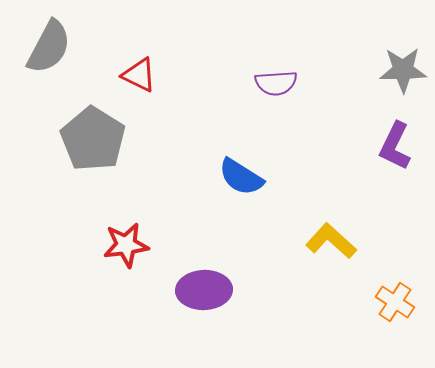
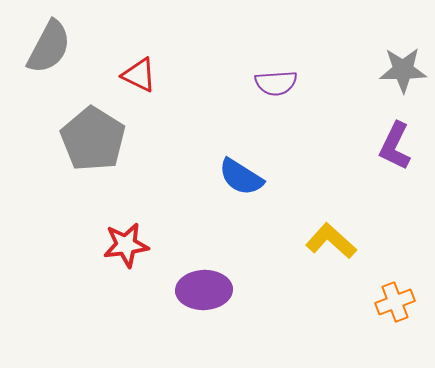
orange cross: rotated 36 degrees clockwise
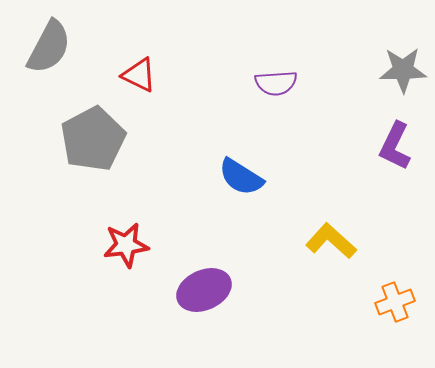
gray pentagon: rotated 12 degrees clockwise
purple ellipse: rotated 22 degrees counterclockwise
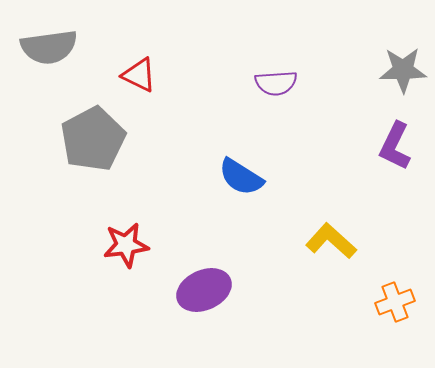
gray semicircle: rotated 54 degrees clockwise
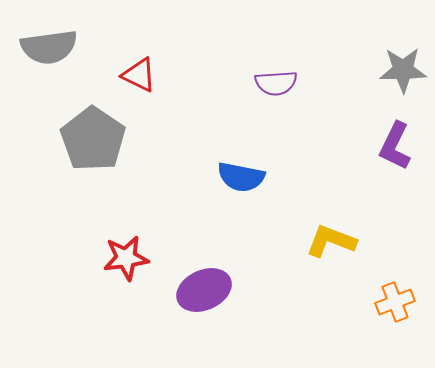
gray pentagon: rotated 10 degrees counterclockwise
blue semicircle: rotated 21 degrees counterclockwise
yellow L-shape: rotated 21 degrees counterclockwise
red star: moved 13 px down
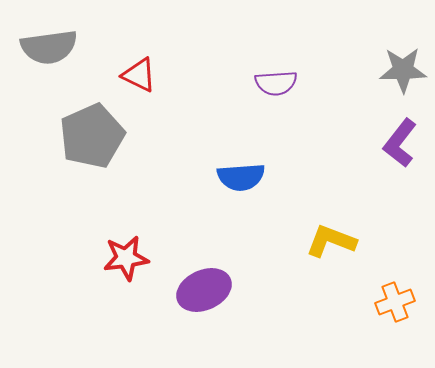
gray pentagon: moved 1 px left, 3 px up; rotated 14 degrees clockwise
purple L-shape: moved 5 px right, 3 px up; rotated 12 degrees clockwise
blue semicircle: rotated 15 degrees counterclockwise
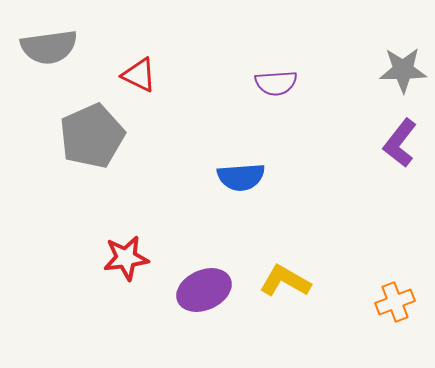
yellow L-shape: moved 46 px left, 40 px down; rotated 9 degrees clockwise
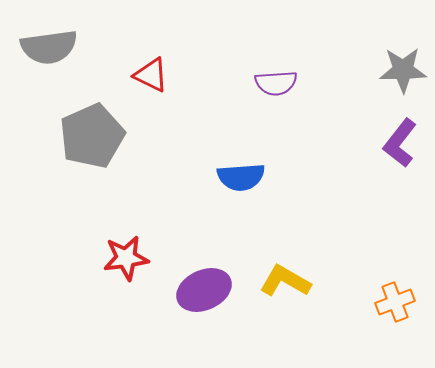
red triangle: moved 12 px right
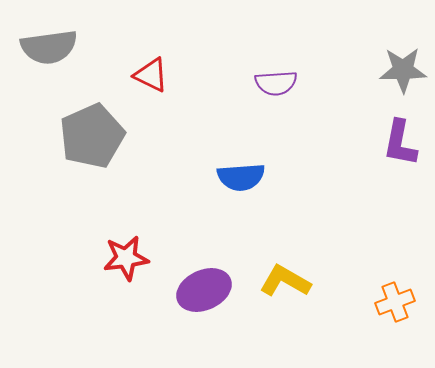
purple L-shape: rotated 27 degrees counterclockwise
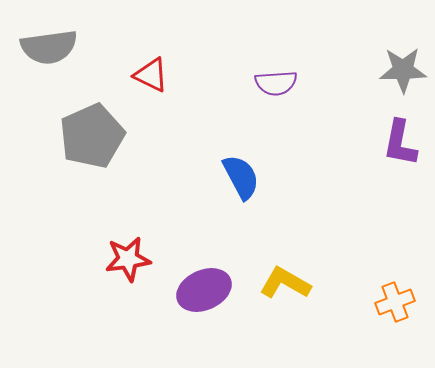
blue semicircle: rotated 114 degrees counterclockwise
red star: moved 2 px right, 1 px down
yellow L-shape: moved 2 px down
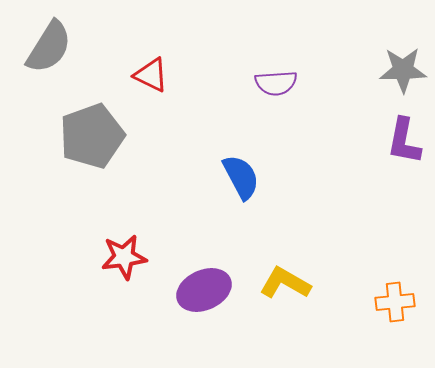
gray semicircle: rotated 50 degrees counterclockwise
gray pentagon: rotated 4 degrees clockwise
purple L-shape: moved 4 px right, 2 px up
red star: moved 4 px left, 2 px up
orange cross: rotated 15 degrees clockwise
